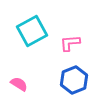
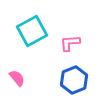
pink semicircle: moved 2 px left, 6 px up; rotated 18 degrees clockwise
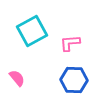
blue hexagon: rotated 24 degrees clockwise
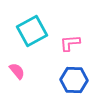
pink semicircle: moved 7 px up
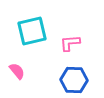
cyan square: rotated 16 degrees clockwise
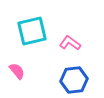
pink L-shape: rotated 40 degrees clockwise
blue hexagon: rotated 8 degrees counterclockwise
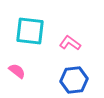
cyan square: moved 2 px left; rotated 20 degrees clockwise
pink semicircle: rotated 12 degrees counterclockwise
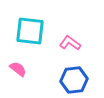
pink semicircle: moved 1 px right, 2 px up
